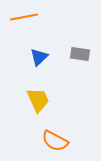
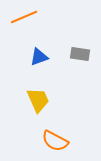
orange line: rotated 12 degrees counterclockwise
blue triangle: rotated 24 degrees clockwise
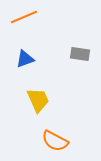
blue triangle: moved 14 px left, 2 px down
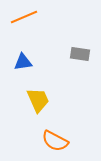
blue triangle: moved 2 px left, 3 px down; rotated 12 degrees clockwise
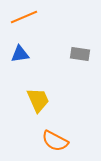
blue triangle: moved 3 px left, 8 px up
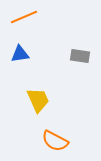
gray rectangle: moved 2 px down
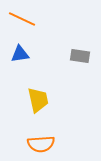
orange line: moved 2 px left, 2 px down; rotated 48 degrees clockwise
yellow trapezoid: rotated 12 degrees clockwise
orange semicircle: moved 14 px left, 3 px down; rotated 32 degrees counterclockwise
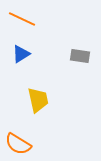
blue triangle: moved 1 px right; rotated 24 degrees counterclockwise
orange semicircle: moved 23 px left; rotated 36 degrees clockwise
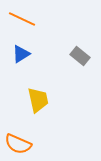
gray rectangle: rotated 30 degrees clockwise
orange semicircle: rotated 8 degrees counterclockwise
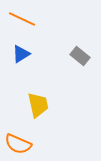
yellow trapezoid: moved 5 px down
